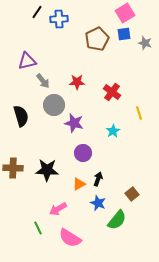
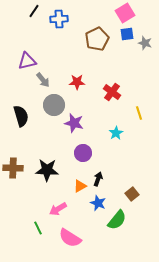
black line: moved 3 px left, 1 px up
blue square: moved 3 px right
gray arrow: moved 1 px up
cyan star: moved 3 px right, 2 px down
orange triangle: moved 1 px right, 2 px down
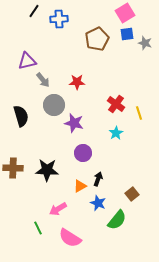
red cross: moved 4 px right, 12 px down
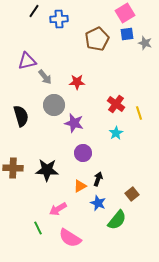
gray arrow: moved 2 px right, 3 px up
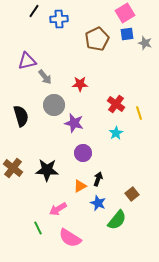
red star: moved 3 px right, 2 px down
brown cross: rotated 36 degrees clockwise
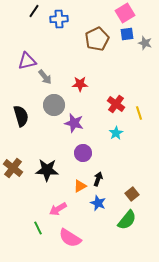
green semicircle: moved 10 px right
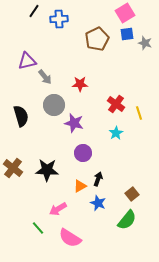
green line: rotated 16 degrees counterclockwise
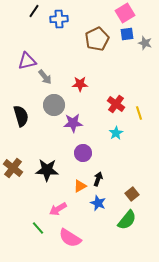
purple star: moved 1 px left; rotated 18 degrees counterclockwise
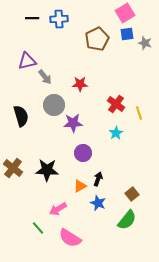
black line: moved 2 px left, 7 px down; rotated 56 degrees clockwise
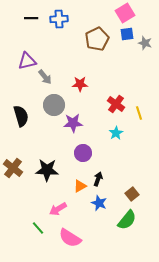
black line: moved 1 px left
blue star: moved 1 px right
